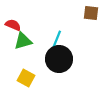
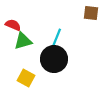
cyan line: moved 2 px up
black circle: moved 5 px left
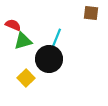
black circle: moved 5 px left
yellow square: rotated 18 degrees clockwise
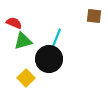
brown square: moved 3 px right, 3 px down
red semicircle: moved 1 px right, 2 px up
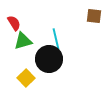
red semicircle: rotated 35 degrees clockwise
cyan line: rotated 35 degrees counterclockwise
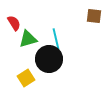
green triangle: moved 5 px right, 2 px up
yellow square: rotated 12 degrees clockwise
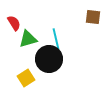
brown square: moved 1 px left, 1 px down
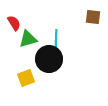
cyan line: moved 1 px down; rotated 15 degrees clockwise
yellow square: rotated 12 degrees clockwise
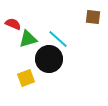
red semicircle: moved 1 px left, 1 px down; rotated 35 degrees counterclockwise
cyan line: moved 2 px right, 1 px up; rotated 50 degrees counterclockwise
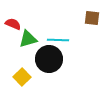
brown square: moved 1 px left, 1 px down
cyan line: moved 1 px down; rotated 40 degrees counterclockwise
yellow square: moved 4 px left, 1 px up; rotated 24 degrees counterclockwise
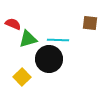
brown square: moved 2 px left, 5 px down
